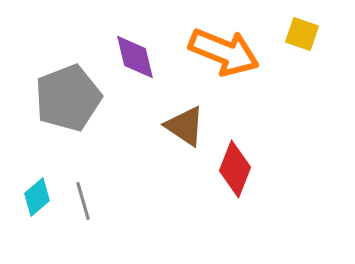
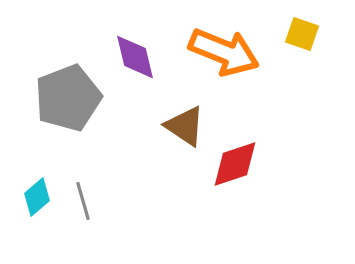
red diamond: moved 5 px up; rotated 50 degrees clockwise
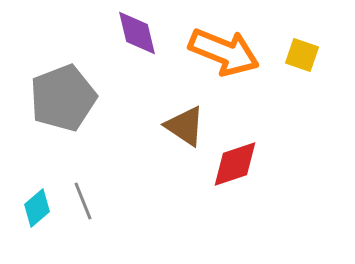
yellow square: moved 21 px down
purple diamond: moved 2 px right, 24 px up
gray pentagon: moved 5 px left
cyan diamond: moved 11 px down
gray line: rotated 6 degrees counterclockwise
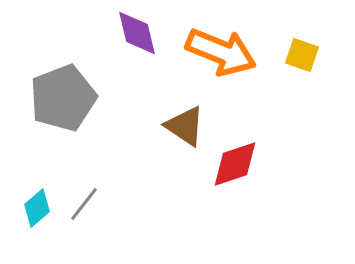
orange arrow: moved 3 px left
gray line: moved 1 px right, 3 px down; rotated 60 degrees clockwise
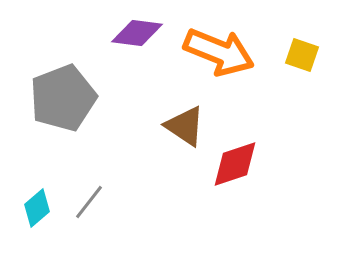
purple diamond: rotated 69 degrees counterclockwise
orange arrow: moved 2 px left
gray line: moved 5 px right, 2 px up
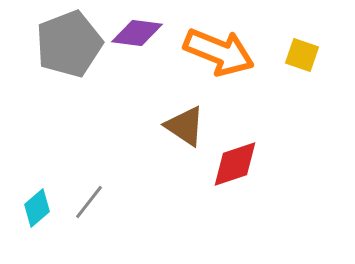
gray pentagon: moved 6 px right, 54 px up
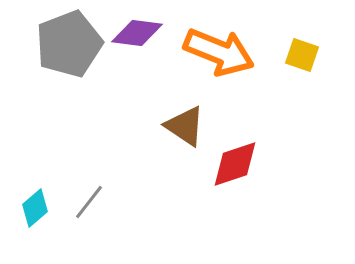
cyan diamond: moved 2 px left
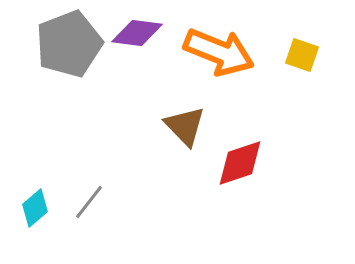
brown triangle: rotated 12 degrees clockwise
red diamond: moved 5 px right, 1 px up
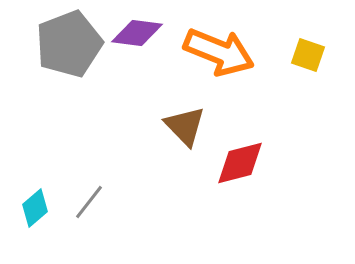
yellow square: moved 6 px right
red diamond: rotated 4 degrees clockwise
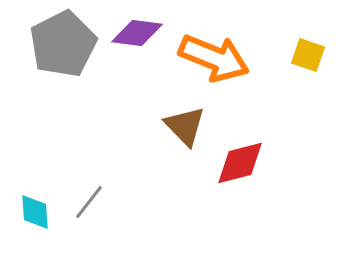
gray pentagon: moved 6 px left; rotated 6 degrees counterclockwise
orange arrow: moved 5 px left, 6 px down
cyan diamond: moved 4 px down; rotated 54 degrees counterclockwise
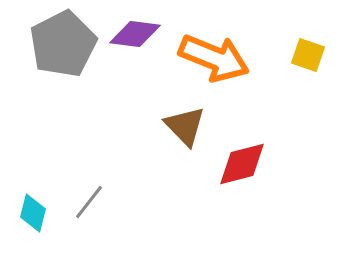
purple diamond: moved 2 px left, 1 px down
red diamond: moved 2 px right, 1 px down
cyan diamond: moved 2 px left, 1 px down; rotated 18 degrees clockwise
